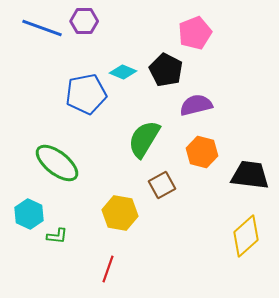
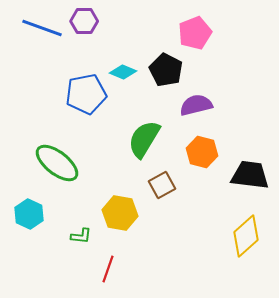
green L-shape: moved 24 px right
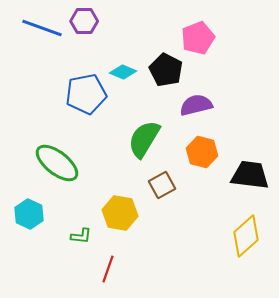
pink pentagon: moved 3 px right, 5 px down
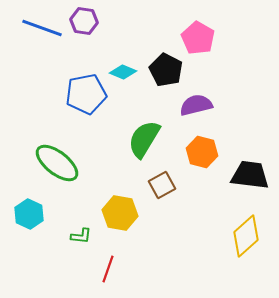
purple hexagon: rotated 8 degrees clockwise
pink pentagon: rotated 20 degrees counterclockwise
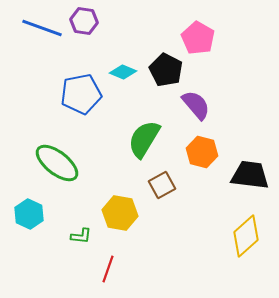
blue pentagon: moved 5 px left
purple semicircle: rotated 64 degrees clockwise
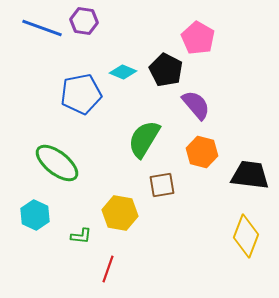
brown square: rotated 20 degrees clockwise
cyan hexagon: moved 6 px right, 1 px down
yellow diamond: rotated 27 degrees counterclockwise
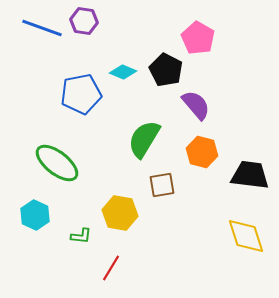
yellow diamond: rotated 39 degrees counterclockwise
red line: moved 3 px right, 1 px up; rotated 12 degrees clockwise
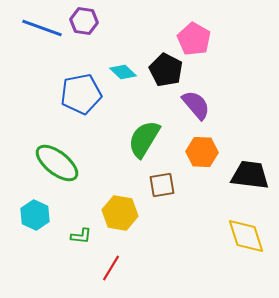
pink pentagon: moved 4 px left, 1 px down
cyan diamond: rotated 20 degrees clockwise
orange hexagon: rotated 12 degrees counterclockwise
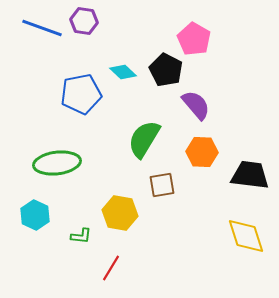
green ellipse: rotated 45 degrees counterclockwise
